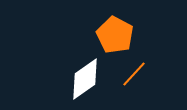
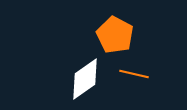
orange line: rotated 60 degrees clockwise
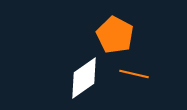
white diamond: moved 1 px left, 1 px up
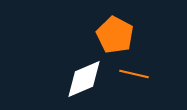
white diamond: moved 1 px down; rotated 12 degrees clockwise
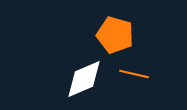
orange pentagon: rotated 12 degrees counterclockwise
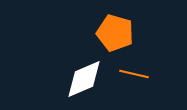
orange pentagon: moved 2 px up
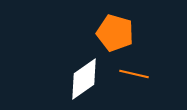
white diamond: rotated 12 degrees counterclockwise
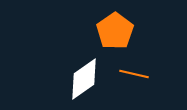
orange pentagon: moved 2 px up; rotated 21 degrees clockwise
